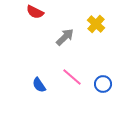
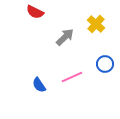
pink line: rotated 65 degrees counterclockwise
blue circle: moved 2 px right, 20 px up
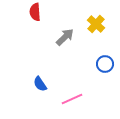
red semicircle: rotated 60 degrees clockwise
pink line: moved 22 px down
blue semicircle: moved 1 px right, 1 px up
